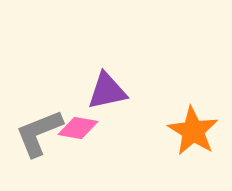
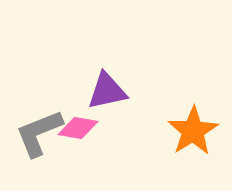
orange star: rotated 9 degrees clockwise
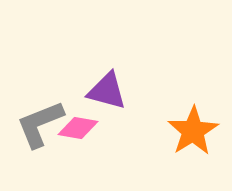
purple triangle: rotated 27 degrees clockwise
gray L-shape: moved 1 px right, 9 px up
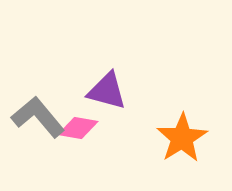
gray L-shape: moved 2 px left, 7 px up; rotated 72 degrees clockwise
orange star: moved 11 px left, 7 px down
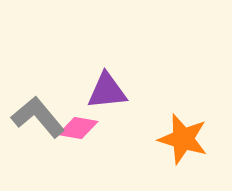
purple triangle: rotated 21 degrees counterclockwise
orange star: moved 1 px right, 1 px down; rotated 24 degrees counterclockwise
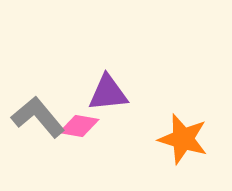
purple triangle: moved 1 px right, 2 px down
pink diamond: moved 1 px right, 2 px up
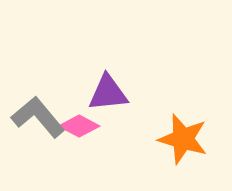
pink diamond: rotated 18 degrees clockwise
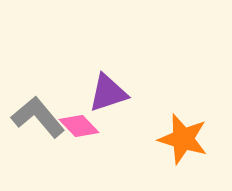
purple triangle: rotated 12 degrees counterclockwise
pink diamond: rotated 18 degrees clockwise
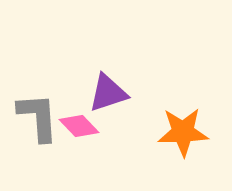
gray L-shape: rotated 36 degrees clockwise
orange star: moved 7 px up; rotated 18 degrees counterclockwise
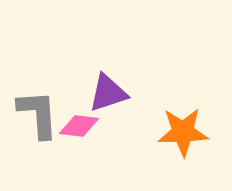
gray L-shape: moved 3 px up
pink diamond: rotated 39 degrees counterclockwise
